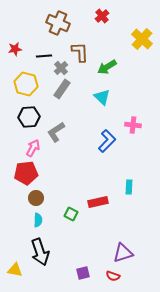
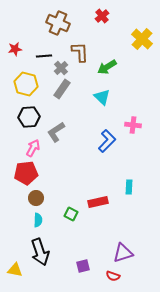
purple square: moved 7 px up
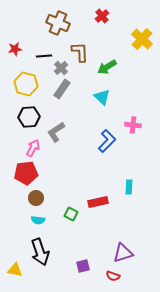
cyan semicircle: rotated 96 degrees clockwise
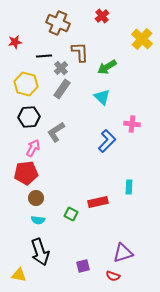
red star: moved 7 px up
pink cross: moved 1 px left, 1 px up
yellow triangle: moved 4 px right, 5 px down
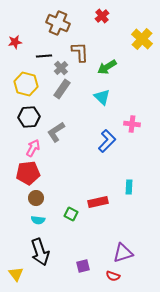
red pentagon: moved 2 px right
yellow triangle: moved 3 px left, 1 px up; rotated 42 degrees clockwise
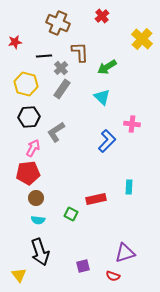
red rectangle: moved 2 px left, 3 px up
purple triangle: moved 2 px right
yellow triangle: moved 3 px right, 1 px down
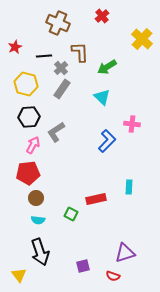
red star: moved 5 px down; rotated 16 degrees counterclockwise
pink arrow: moved 3 px up
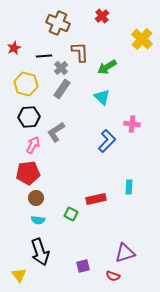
red star: moved 1 px left, 1 px down
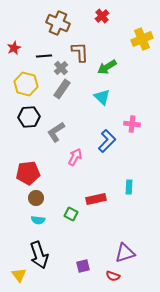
yellow cross: rotated 25 degrees clockwise
pink arrow: moved 42 px right, 12 px down
black arrow: moved 1 px left, 3 px down
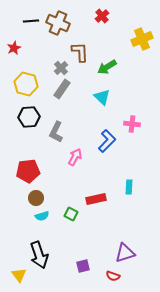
black line: moved 13 px left, 35 px up
gray L-shape: rotated 30 degrees counterclockwise
red pentagon: moved 2 px up
cyan semicircle: moved 4 px right, 4 px up; rotated 24 degrees counterclockwise
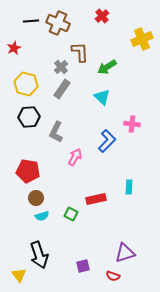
gray cross: moved 1 px up
red pentagon: rotated 15 degrees clockwise
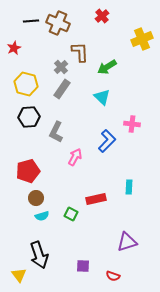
red pentagon: rotated 25 degrees counterclockwise
purple triangle: moved 2 px right, 11 px up
purple square: rotated 16 degrees clockwise
